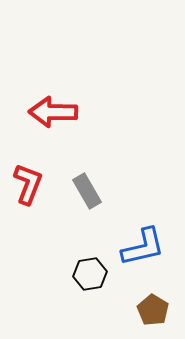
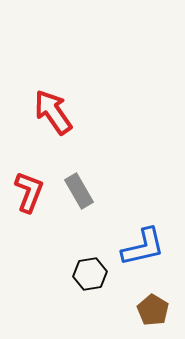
red arrow: rotated 54 degrees clockwise
red L-shape: moved 1 px right, 8 px down
gray rectangle: moved 8 px left
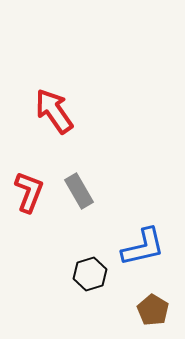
red arrow: moved 1 px right, 1 px up
black hexagon: rotated 8 degrees counterclockwise
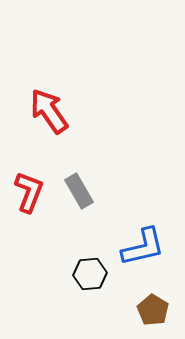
red arrow: moved 5 px left
black hexagon: rotated 12 degrees clockwise
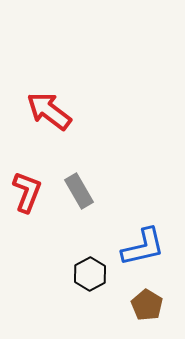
red arrow: rotated 18 degrees counterclockwise
red L-shape: moved 2 px left
black hexagon: rotated 24 degrees counterclockwise
brown pentagon: moved 6 px left, 5 px up
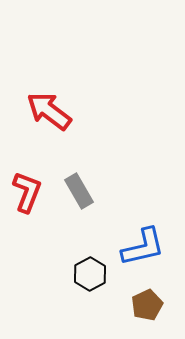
brown pentagon: rotated 16 degrees clockwise
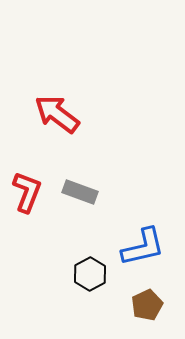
red arrow: moved 8 px right, 3 px down
gray rectangle: moved 1 px right, 1 px down; rotated 40 degrees counterclockwise
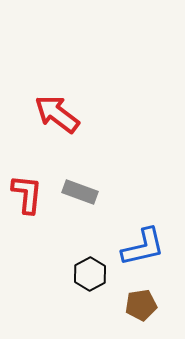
red L-shape: moved 2 px down; rotated 15 degrees counterclockwise
brown pentagon: moved 6 px left; rotated 16 degrees clockwise
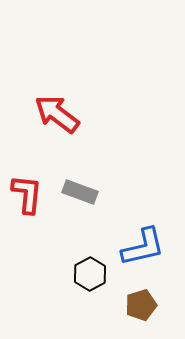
brown pentagon: rotated 8 degrees counterclockwise
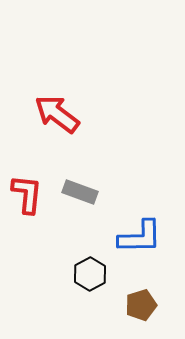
blue L-shape: moved 3 px left, 10 px up; rotated 12 degrees clockwise
